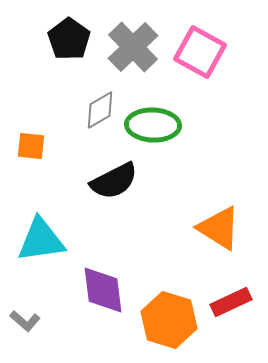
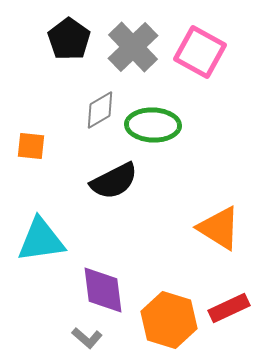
red rectangle: moved 2 px left, 6 px down
gray L-shape: moved 62 px right, 17 px down
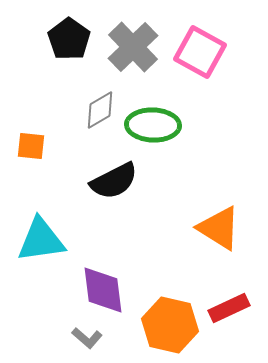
orange hexagon: moved 1 px right, 5 px down; rotated 4 degrees counterclockwise
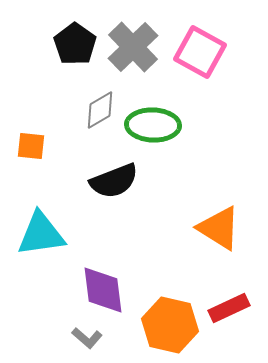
black pentagon: moved 6 px right, 5 px down
black semicircle: rotated 6 degrees clockwise
cyan triangle: moved 6 px up
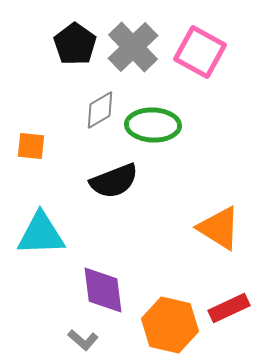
cyan triangle: rotated 6 degrees clockwise
gray L-shape: moved 4 px left, 2 px down
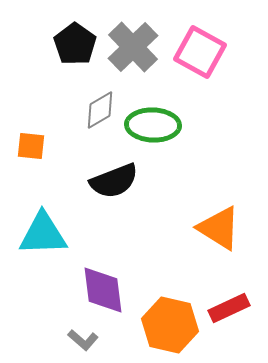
cyan triangle: moved 2 px right
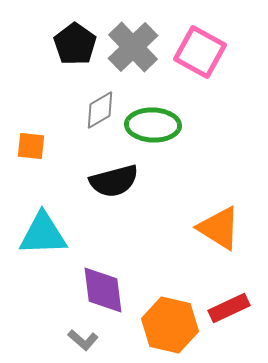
black semicircle: rotated 6 degrees clockwise
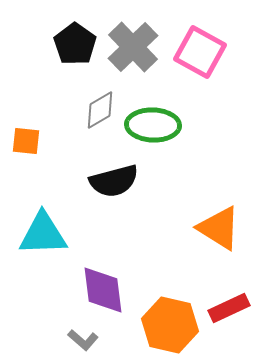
orange square: moved 5 px left, 5 px up
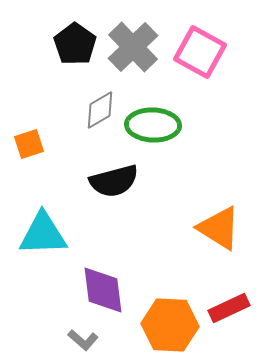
orange square: moved 3 px right, 3 px down; rotated 24 degrees counterclockwise
orange hexagon: rotated 10 degrees counterclockwise
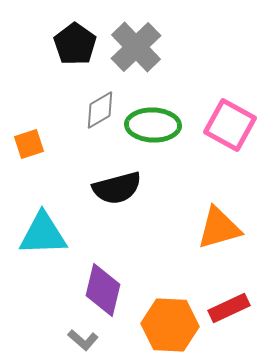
gray cross: moved 3 px right
pink square: moved 30 px right, 73 px down
black semicircle: moved 3 px right, 7 px down
orange triangle: rotated 48 degrees counterclockwise
purple diamond: rotated 20 degrees clockwise
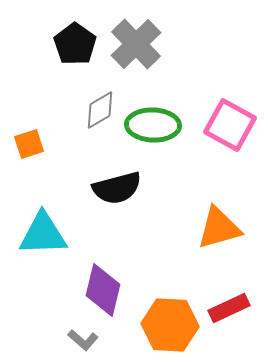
gray cross: moved 3 px up
